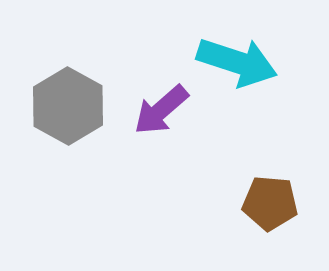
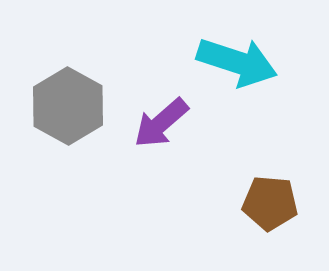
purple arrow: moved 13 px down
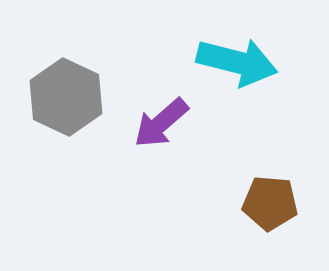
cyan arrow: rotated 4 degrees counterclockwise
gray hexagon: moved 2 px left, 9 px up; rotated 4 degrees counterclockwise
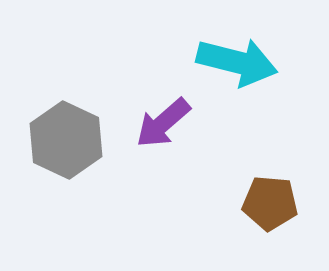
gray hexagon: moved 43 px down
purple arrow: moved 2 px right
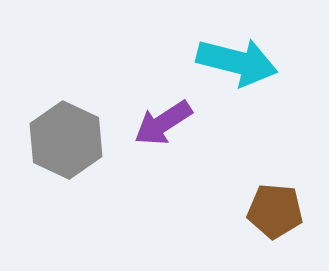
purple arrow: rotated 8 degrees clockwise
brown pentagon: moved 5 px right, 8 px down
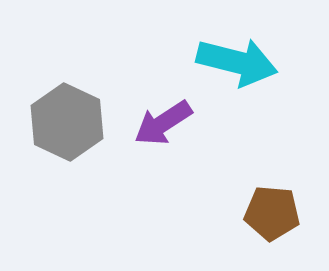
gray hexagon: moved 1 px right, 18 px up
brown pentagon: moved 3 px left, 2 px down
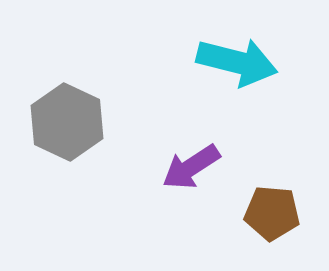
purple arrow: moved 28 px right, 44 px down
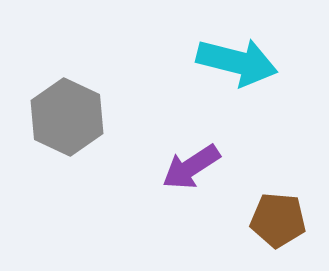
gray hexagon: moved 5 px up
brown pentagon: moved 6 px right, 7 px down
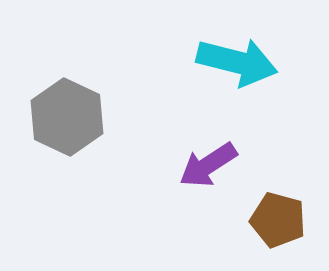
purple arrow: moved 17 px right, 2 px up
brown pentagon: rotated 10 degrees clockwise
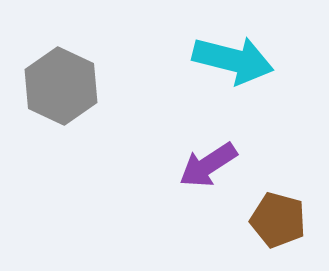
cyan arrow: moved 4 px left, 2 px up
gray hexagon: moved 6 px left, 31 px up
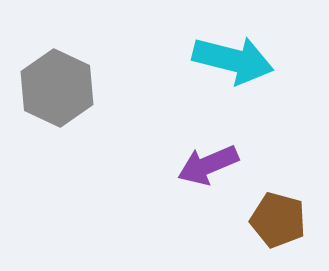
gray hexagon: moved 4 px left, 2 px down
purple arrow: rotated 10 degrees clockwise
